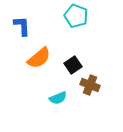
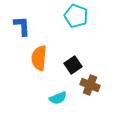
orange semicircle: rotated 135 degrees clockwise
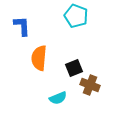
black square: moved 1 px right, 3 px down; rotated 12 degrees clockwise
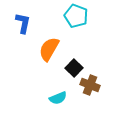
blue L-shape: moved 1 px right, 3 px up; rotated 15 degrees clockwise
orange semicircle: moved 10 px right, 9 px up; rotated 25 degrees clockwise
black square: rotated 24 degrees counterclockwise
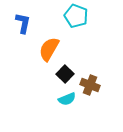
black square: moved 9 px left, 6 px down
cyan semicircle: moved 9 px right, 1 px down
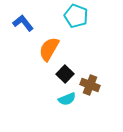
blue L-shape: rotated 50 degrees counterclockwise
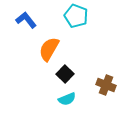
blue L-shape: moved 3 px right, 3 px up
brown cross: moved 16 px right
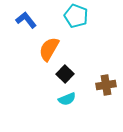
brown cross: rotated 30 degrees counterclockwise
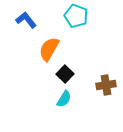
cyan semicircle: moved 3 px left; rotated 36 degrees counterclockwise
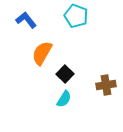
orange semicircle: moved 7 px left, 4 px down
